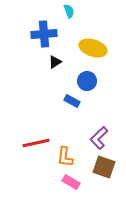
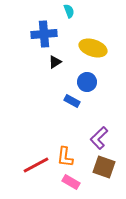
blue circle: moved 1 px down
red line: moved 22 px down; rotated 16 degrees counterclockwise
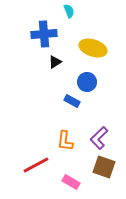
orange L-shape: moved 16 px up
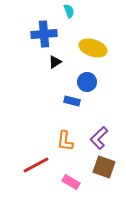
blue rectangle: rotated 14 degrees counterclockwise
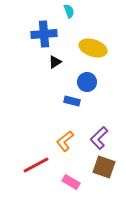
orange L-shape: rotated 45 degrees clockwise
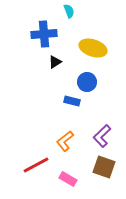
purple L-shape: moved 3 px right, 2 px up
pink rectangle: moved 3 px left, 3 px up
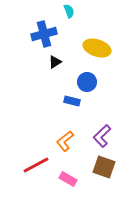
blue cross: rotated 10 degrees counterclockwise
yellow ellipse: moved 4 px right
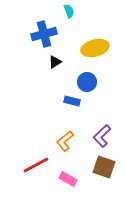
yellow ellipse: moved 2 px left; rotated 32 degrees counterclockwise
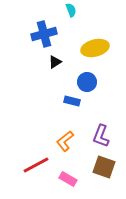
cyan semicircle: moved 2 px right, 1 px up
purple L-shape: moved 1 px left; rotated 25 degrees counterclockwise
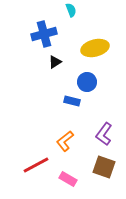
purple L-shape: moved 3 px right, 2 px up; rotated 15 degrees clockwise
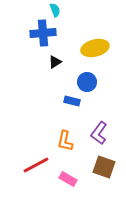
cyan semicircle: moved 16 px left
blue cross: moved 1 px left, 1 px up; rotated 10 degrees clockwise
purple L-shape: moved 5 px left, 1 px up
orange L-shape: rotated 40 degrees counterclockwise
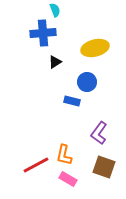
orange L-shape: moved 1 px left, 14 px down
